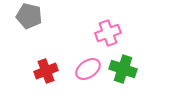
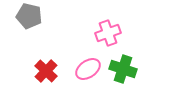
red cross: rotated 25 degrees counterclockwise
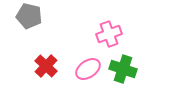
pink cross: moved 1 px right, 1 px down
red cross: moved 5 px up
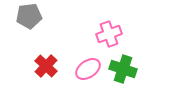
gray pentagon: rotated 20 degrees counterclockwise
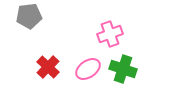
pink cross: moved 1 px right
red cross: moved 2 px right, 1 px down
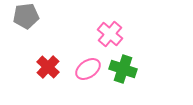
gray pentagon: moved 3 px left
pink cross: rotated 30 degrees counterclockwise
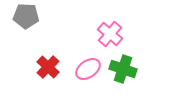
gray pentagon: rotated 10 degrees clockwise
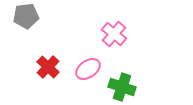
gray pentagon: rotated 10 degrees counterclockwise
pink cross: moved 4 px right
green cross: moved 1 px left, 18 px down
